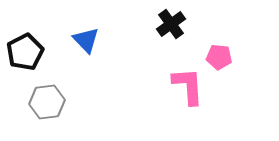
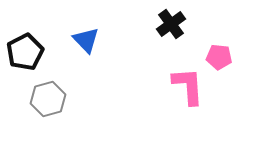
gray hexagon: moved 1 px right, 3 px up; rotated 8 degrees counterclockwise
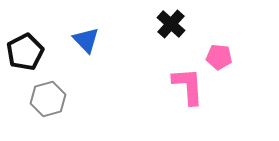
black cross: rotated 12 degrees counterclockwise
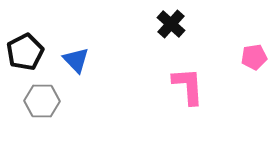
blue triangle: moved 10 px left, 20 px down
pink pentagon: moved 35 px right; rotated 15 degrees counterclockwise
gray hexagon: moved 6 px left, 2 px down; rotated 16 degrees clockwise
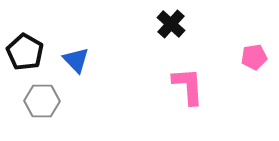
black pentagon: rotated 15 degrees counterclockwise
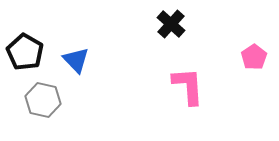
pink pentagon: rotated 25 degrees counterclockwise
gray hexagon: moved 1 px right, 1 px up; rotated 12 degrees clockwise
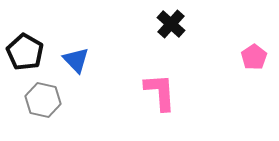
pink L-shape: moved 28 px left, 6 px down
